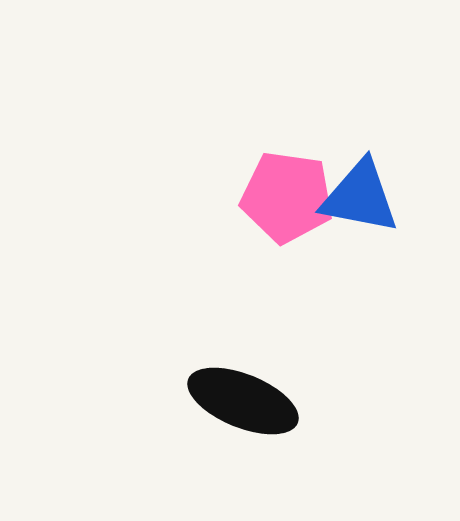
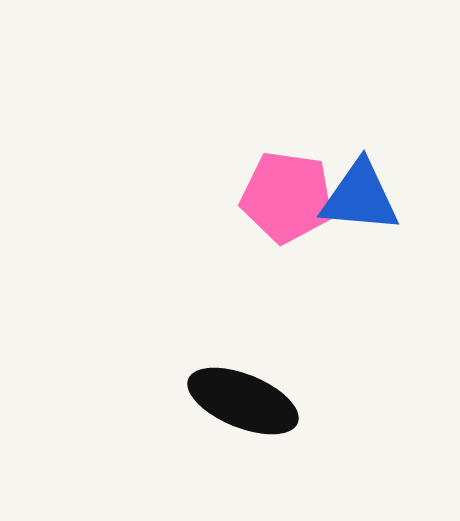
blue triangle: rotated 6 degrees counterclockwise
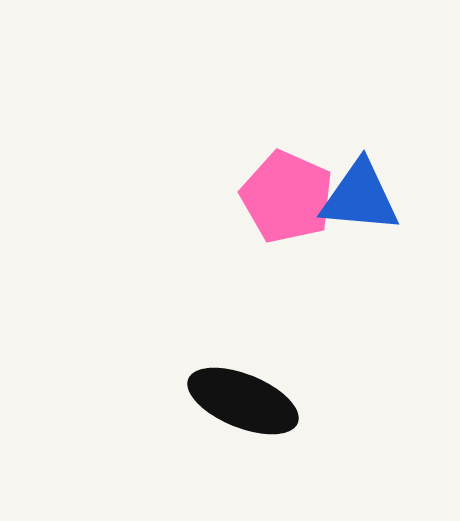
pink pentagon: rotated 16 degrees clockwise
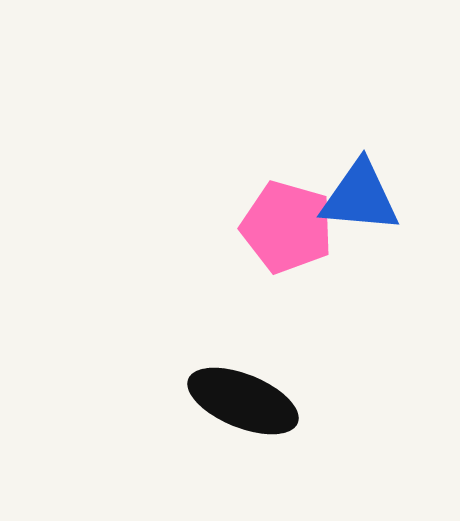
pink pentagon: moved 30 px down; rotated 8 degrees counterclockwise
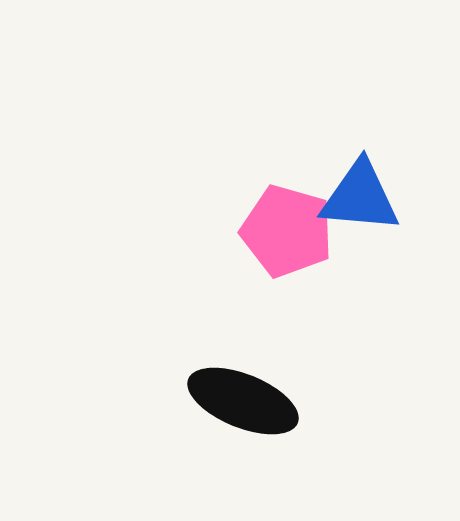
pink pentagon: moved 4 px down
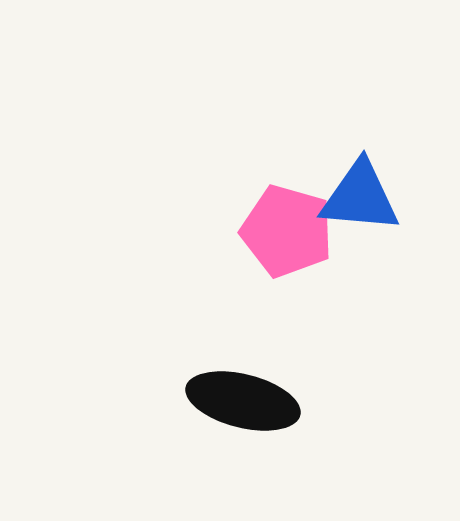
black ellipse: rotated 8 degrees counterclockwise
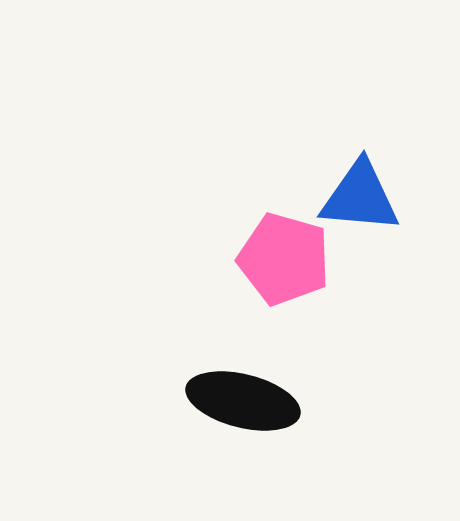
pink pentagon: moved 3 px left, 28 px down
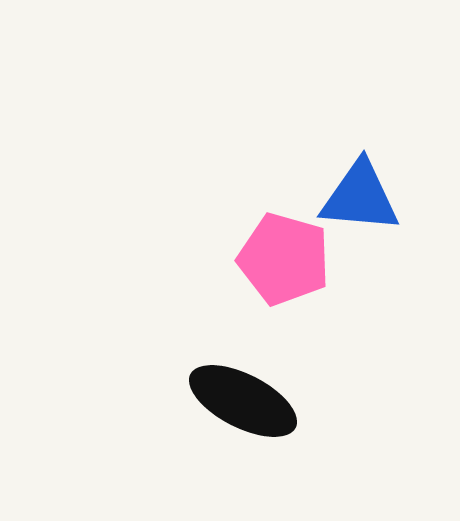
black ellipse: rotated 13 degrees clockwise
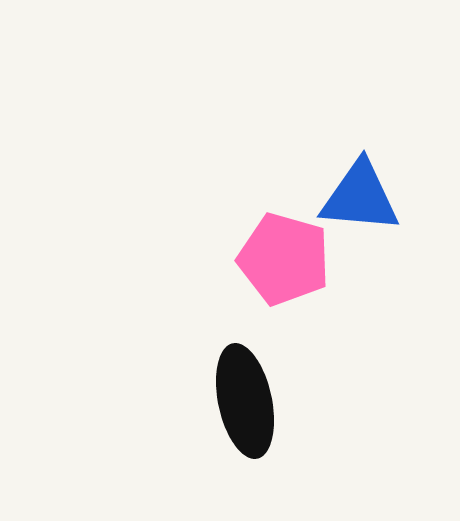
black ellipse: moved 2 px right; rotated 51 degrees clockwise
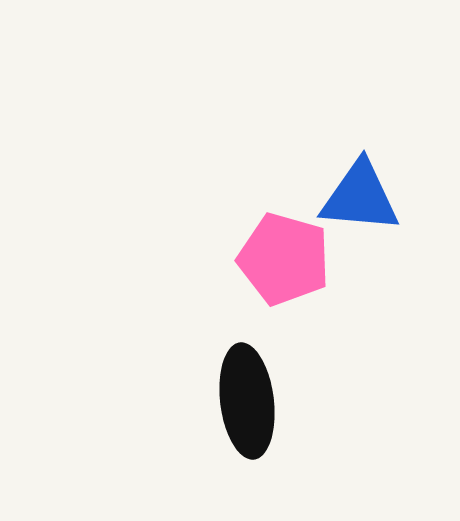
black ellipse: moved 2 px right; rotated 5 degrees clockwise
